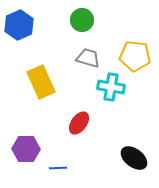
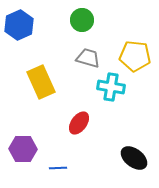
purple hexagon: moved 3 px left
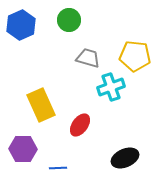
green circle: moved 13 px left
blue hexagon: moved 2 px right
yellow rectangle: moved 23 px down
cyan cross: rotated 28 degrees counterclockwise
red ellipse: moved 1 px right, 2 px down
black ellipse: moved 9 px left; rotated 60 degrees counterclockwise
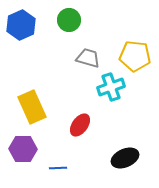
yellow rectangle: moved 9 px left, 2 px down
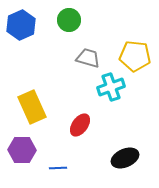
purple hexagon: moved 1 px left, 1 px down
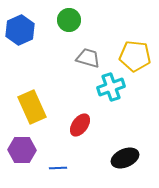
blue hexagon: moved 1 px left, 5 px down
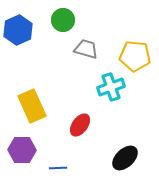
green circle: moved 6 px left
blue hexagon: moved 2 px left
gray trapezoid: moved 2 px left, 9 px up
yellow rectangle: moved 1 px up
black ellipse: rotated 20 degrees counterclockwise
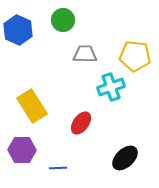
blue hexagon: rotated 12 degrees counterclockwise
gray trapezoid: moved 1 px left, 5 px down; rotated 15 degrees counterclockwise
yellow rectangle: rotated 8 degrees counterclockwise
red ellipse: moved 1 px right, 2 px up
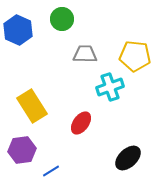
green circle: moved 1 px left, 1 px up
cyan cross: moved 1 px left
purple hexagon: rotated 8 degrees counterclockwise
black ellipse: moved 3 px right
blue line: moved 7 px left, 3 px down; rotated 30 degrees counterclockwise
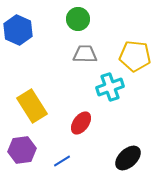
green circle: moved 16 px right
blue line: moved 11 px right, 10 px up
